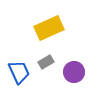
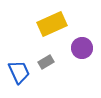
yellow rectangle: moved 3 px right, 4 px up
purple circle: moved 8 px right, 24 px up
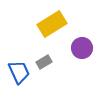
yellow rectangle: rotated 8 degrees counterclockwise
gray rectangle: moved 2 px left
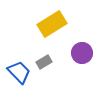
purple circle: moved 5 px down
blue trapezoid: rotated 20 degrees counterclockwise
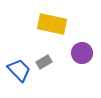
yellow rectangle: rotated 44 degrees clockwise
blue trapezoid: moved 2 px up
